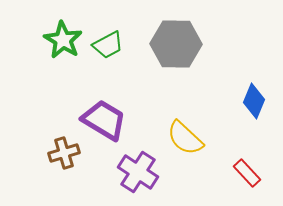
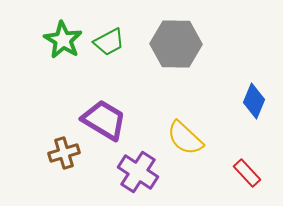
green trapezoid: moved 1 px right, 3 px up
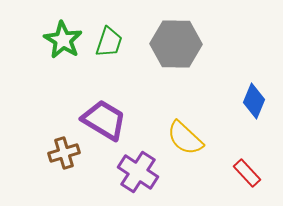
green trapezoid: rotated 44 degrees counterclockwise
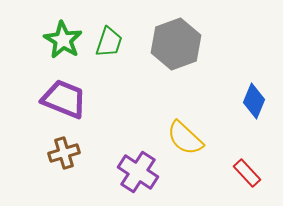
gray hexagon: rotated 21 degrees counterclockwise
purple trapezoid: moved 40 px left, 21 px up; rotated 9 degrees counterclockwise
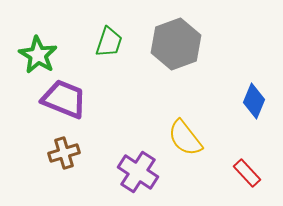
green star: moved 25 px left, 15 px down
yellow semicircle: rotated 9 degrees clockwise
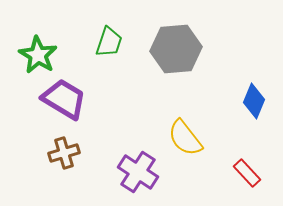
gray hexagon: moved 5 px down; rotated 15 degrees clockwise
purple trapezoid: rotated 9 degrees clockwise
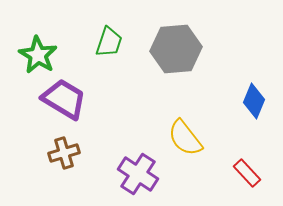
purple cross: moved 2 px down
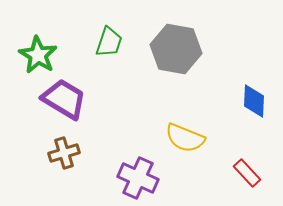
gray hexagon: rotated 15 degrees clockwise
blue diamond: rotated 20 degrees counterclockwise
yellow semicircle: rotated 30 degrees counterclockwise
purple cross: moved 4 px down; rotated 9 degrees counterclockwise
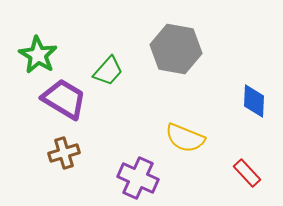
green trapezoid: moved 1 px left, 29 px down; rotated 24 degrees clockwise
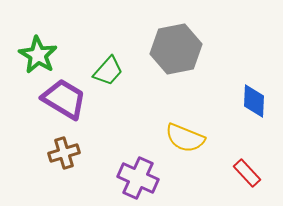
gray hexagon: rotated 21 degrees counterclockwise
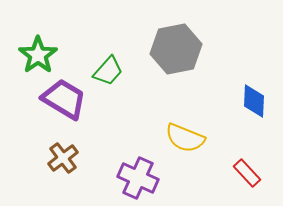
green star: rotated 6 degrees clockwise
brown cross: moved 1 px left, 5 px down; rotated 20 degrees counterclockwise
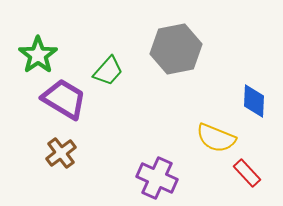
yellow semicircle: moved 31 px right
brown cross: moved 2 px left, 5 px up
purple cross: moved 19 px right
